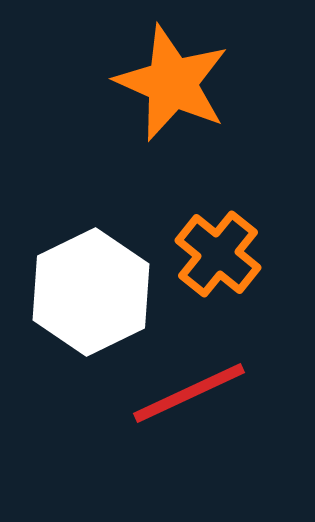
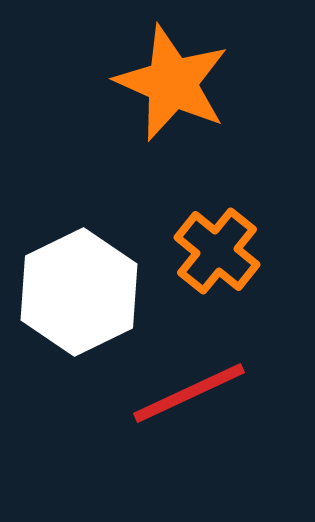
orange cross: moved 1 px left, 3 px up
white hexagon: moved 12 px left
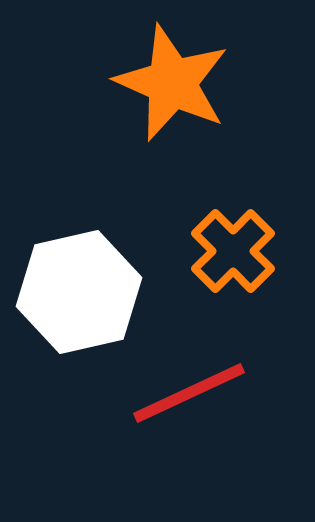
orange cross: moved 16 px right; rotated 6 degrees clockwise
white hexagon: rotated 13 degrees clockwise
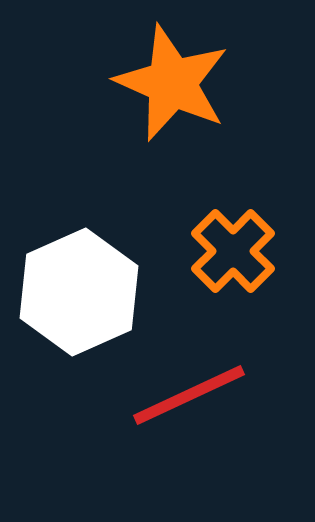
white hexagon: rotated 11 degrees counterclockwise
red line: moved 2 px down
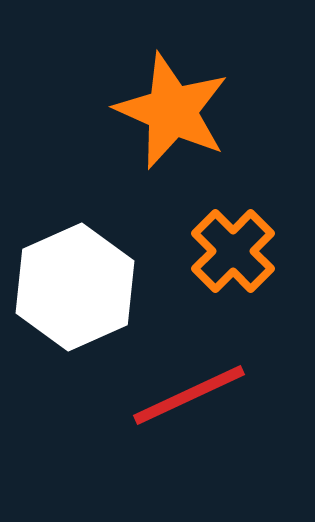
orange star: moved 28 px down
white hexagon: moved 4 px left, 5 px up
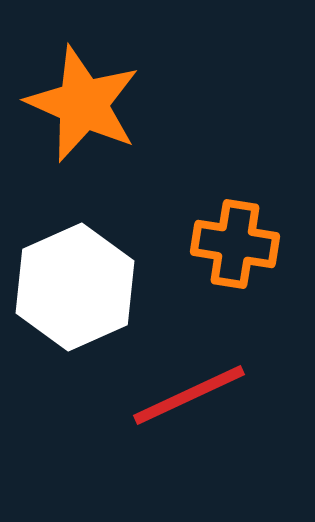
orange star: moved 89 px left, 7 px up
orange cross: moved 2 px right, 7 px up; rotated 36 degrees counterclockwise
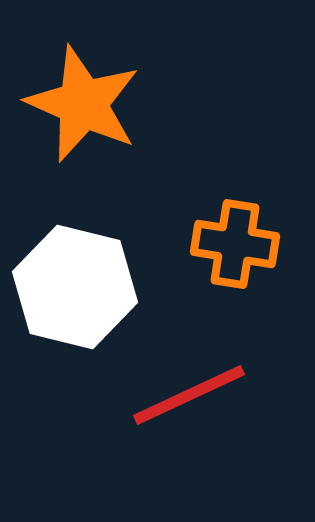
white hexagon: rotated 22 degrees counterclockwise
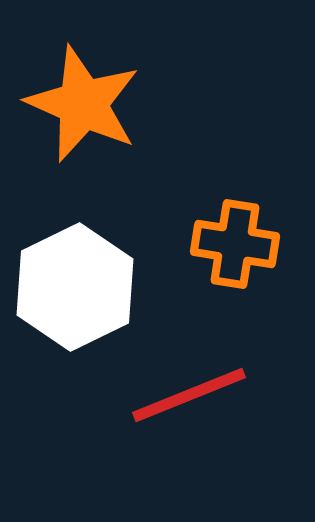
white hexagon: rotated 20 degrees clockwise
red line: rotated 3 degrees clockwise
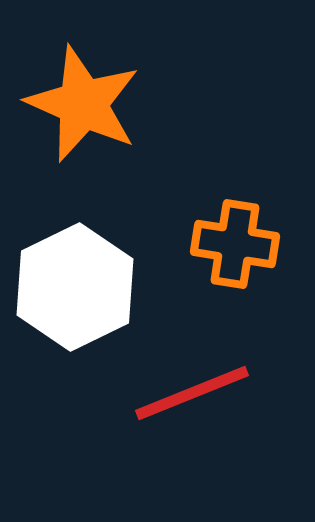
red line: moved 3 px right, 2 px up
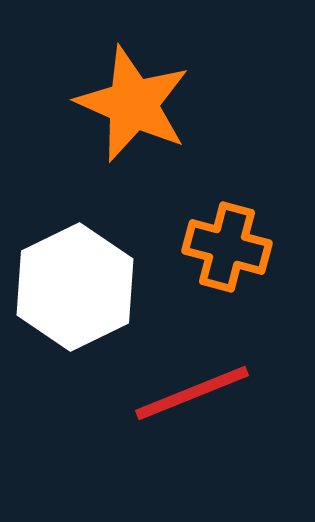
orange star: moved 50 px right
orange cross: moved 8 px left, 3 px down; rotated 6 degrees clockwise
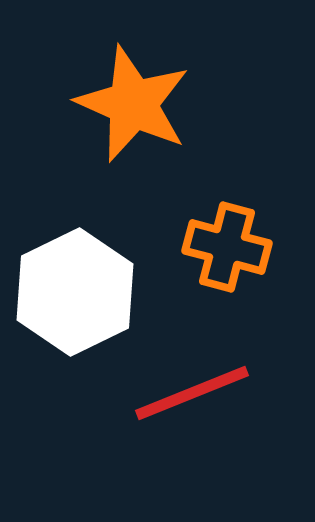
white hexagon: moved 5 px down
